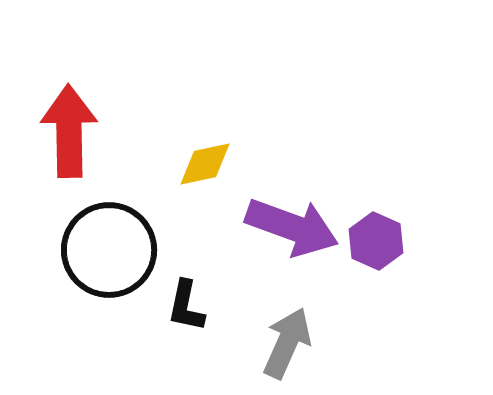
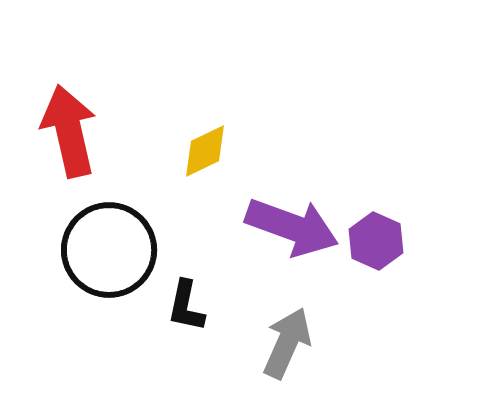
red arrow: rotated 12 degrees counterclockwise
yellow diamond: moved 13 px up; rotated 14 degrees counterclockwise
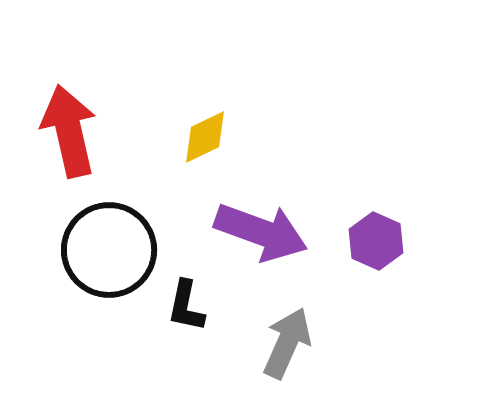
yellow diamond: moved 14 px up
purple arrow: moved 31 px left, 5 px down
